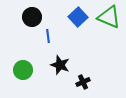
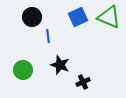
blue square: rotated 18 degrees clockwise
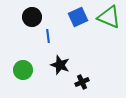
black cross: moved 1 px left
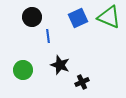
blue square: moved 1 px down
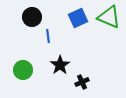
black star: rotated 18 degrees clockwise
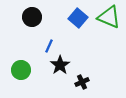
blue square: rotated 24 degrees counterclockwise
blue line: moved 1 px right, 10 px down; rotated 32 degrees clockwise
green circle: moved 2 px left
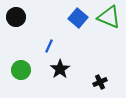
black circle: moved 16 px left
black star: moved 4 px down
black cross: moved 18 px right
